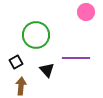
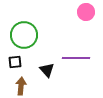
green circle: moved 12 px left
black square: moved 1 px left; rotated 24 degrees clockwise
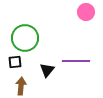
green circle: moved 1 px right, 3 px down
purple line: moved 3 px down
black triangle: rotated 21 degrees clockwise
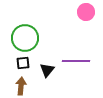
black square: moved 8 px right, 1 px down
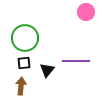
black square: moved 1 px right
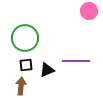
pink circle: moved 3 px right, 1 px up
black square: moved 2 px right, 2 px down
black triangle: rotated 28 degrees clockwise
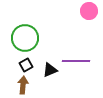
black square: rotated 24 degrees counterclockwise
black triangle: moved 3 px right
brown arrow: moved 2 px right, 1 px up
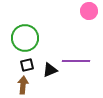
black square: moved 1 px right; rotated 16 degrees clockwise
